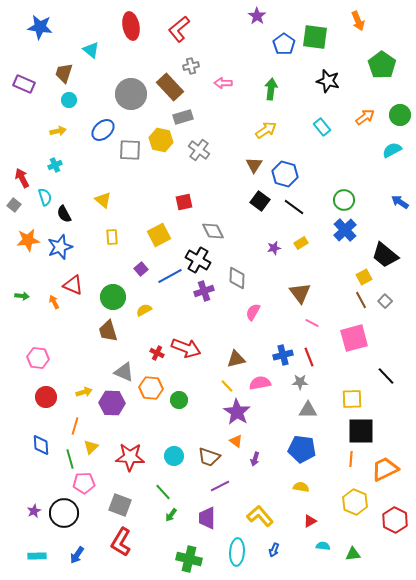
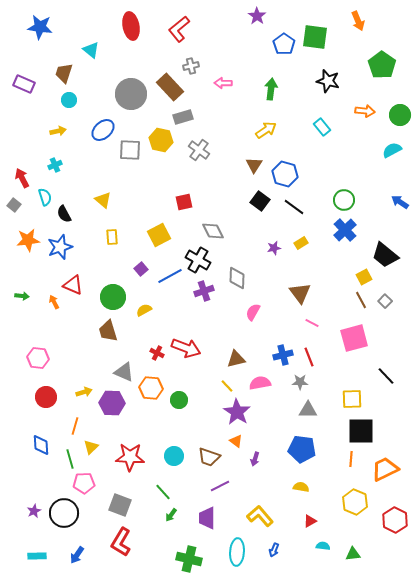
orange arrow at (365, 117): moved 6 px up; rotated 42 degrees clockwise
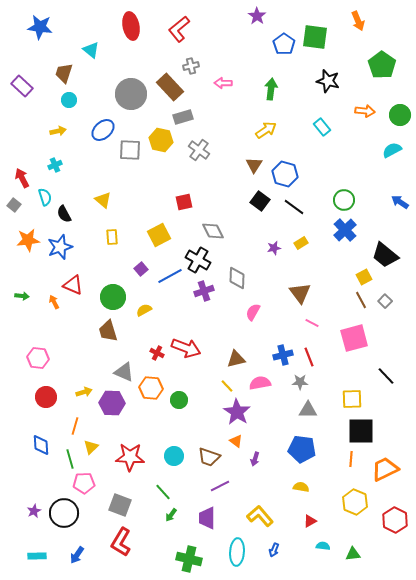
purple rectangle at (24, 84): moved 2 px left, 2 px down; rotated 20 degrees clockwise
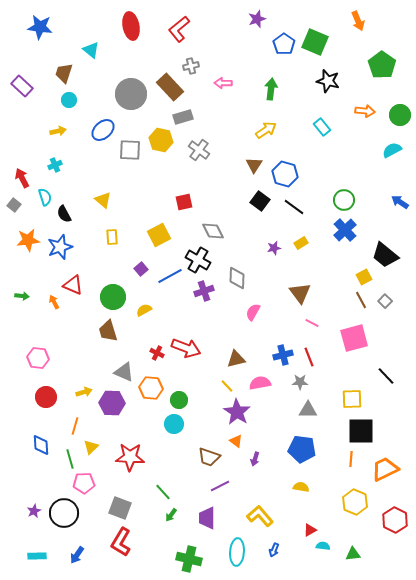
purple star at (257, 16): moved 3 px down; rotated 18 degrees clockwise
green square at (315, 37): moved 5 px down; rotated 16 degrees clockwise
cyan circle at (174, 456): moved 32 px up
gray square at (120, 505): moved 3 px down
red triangle at (310, 521): moved 9 px down
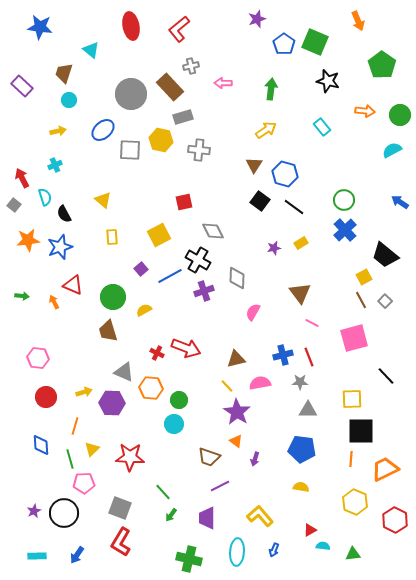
gray cross at (199, 150): rotated 30 degrees counterclockwise
yellow triangle at (91, 447): moved 1 px right, 2 px down
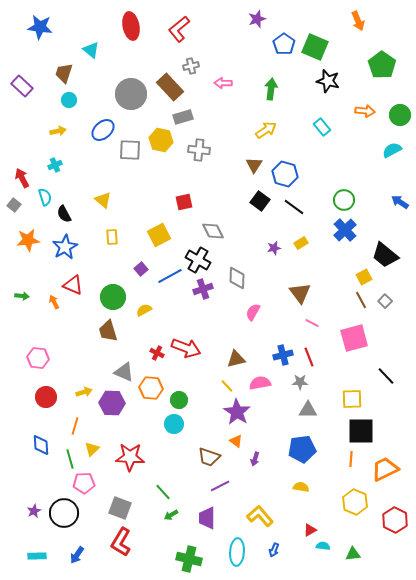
green square at (315, 42): moved 5 px down
blue star at (60, 247): moved 5 px right; rotated 10 degrees counterclockwise
purple cross at (204, 291): moved 1 px left, 2 px up
blue pentagon at (302, 449): rotated 16 degrees counterclockwise
green arrow at (171, 515): rotated 24 degrees clockwise
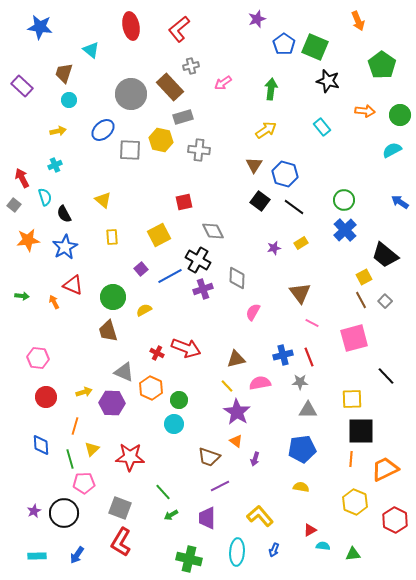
pink arrow at (223, 83): rotated 36 degrees counterclockwise
orange hexagon at (151, 388): rotated 20 degrees clockwise
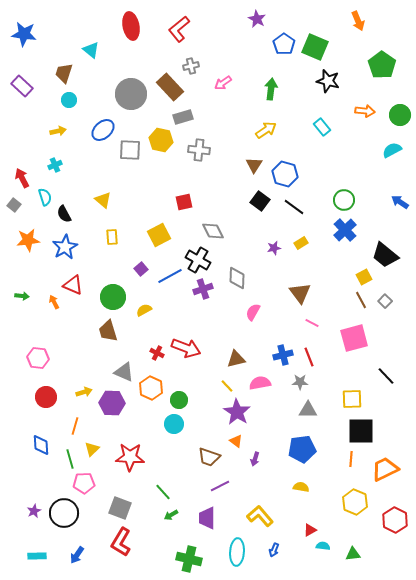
purple star at (257, 19): rotated 24 degrees counterclockwise
blue star at (40, 27): moved 16 px left, 7 px down
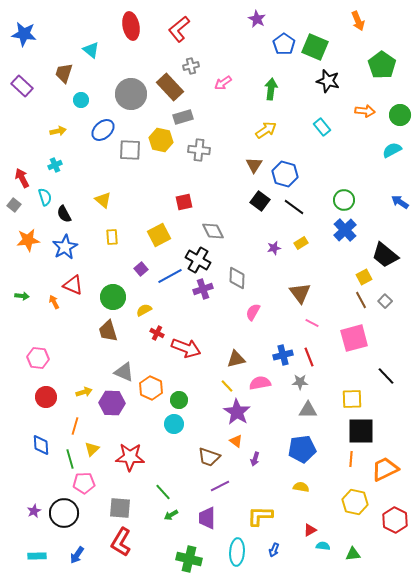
cyan circle at (69, 100): moved 12 px right
red cross at (157, 353): moved 20 px up
yellow hexagon at (355, 502): rotated 10 degrees counterclockwise
gray square at (120, 508): rotated 15 degrees counterclockwise
yellow L-shape at (260, 516): rotated 48 degrees counterclockwise
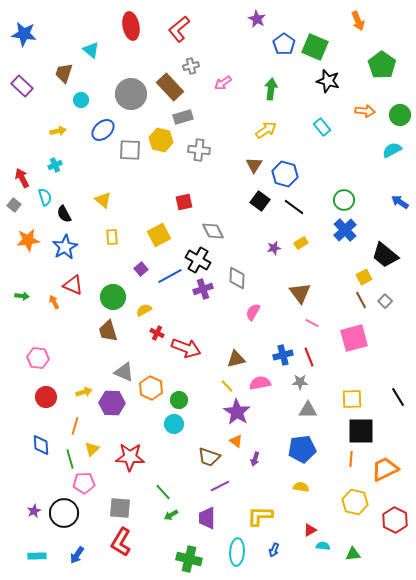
black line at (386, 376): moved 12 px right, 21 px down; rotated 12 degrees clockwise
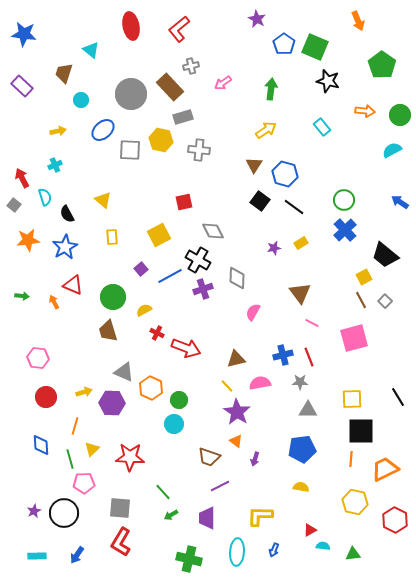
black semicircle at (64, 214): moved 3 px right
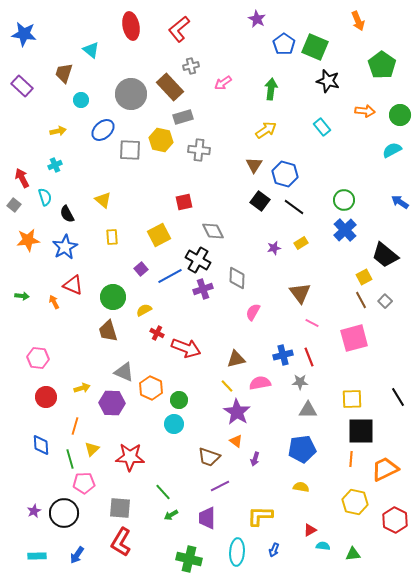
yellow arrow at (84, 392): moved 2 px left, 4 px up
